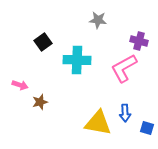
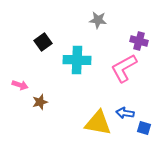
blue arrow: rotated 102 degrees clockwise
blue square: moved 3 px left
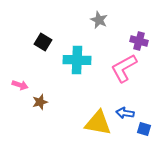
gray star: moved 1 px right; rotated 18 degrees clockwise
black square: rotated 24 degrees counterclockwise
blue square: moved 1 px down
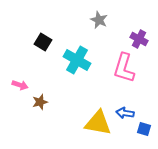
purple cross: moved 2 px up; rotated 12 degrees clockwise
cyan cross: rotated 28 degrees clockwise
pink L-shape: rotated 44 degrees counterclockwise
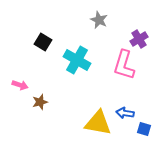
purple cross: rotated 30 degrees clockwise
pink L-shape: moved 3 px up
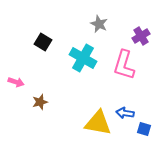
gray star: moved 4 px down
purple cross: moved 2 px right, 3 px up
cyan cross: moved 6 px right, 2 px up
pink arrow: moved 4 px left, 3 px up
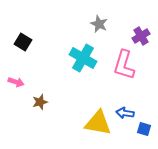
black square: moved 20 px left
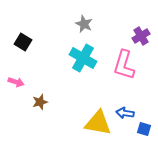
gray star: moved 15 px left
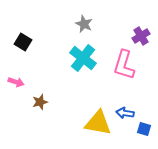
cyan cross: rotated 8 degrees clockwise
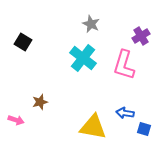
gray star: moved 7 px right
pink arrow: moved 38 px down
yellow triangle: moved 5 px left, 4 px down
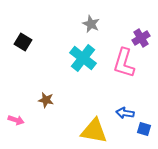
purple cross: moved 2 px down
pink L-shape: moved 2 px up
brown star: moved 6 px right, 2 px up; rotated 28 degrees clockwise
yellow triangle: moved 1 px right, 4 px down
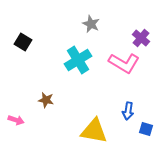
purple cross: rotated 18 degrees counterclockwise
cyan cross: moved 5 px left, 2 px down; rotated 20 degrees clockwise
pink L-shape: rotated 76 degrees counterclockwise
blue arrow: moved 3 px right, 2 px up; rotated 90 degrees counterclockwise
blue square: moved 2 px right
